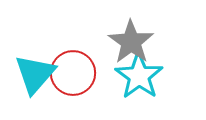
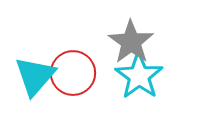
cyan triangle: moved 2 px down
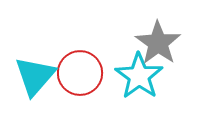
gray star: moved 27 px right, 1 px down
red circle: moved 7 px right
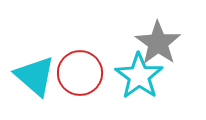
cyan triangle: rotated 30 degrees counterclockwise
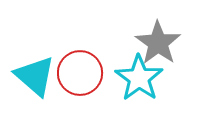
cyan star: moved 2 px down
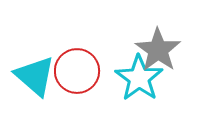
gray star: moved 7 px down
red circle: moved 3 px left, 2 px up
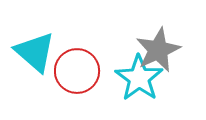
gray star: rotated 12 degrees clockwise
cyan triangle: moved 24 px up
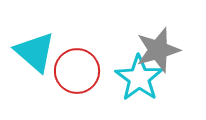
gray star: rotated 9 degrees clockwise
